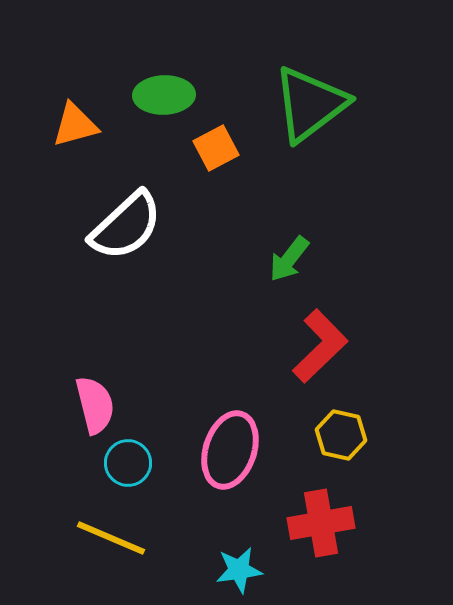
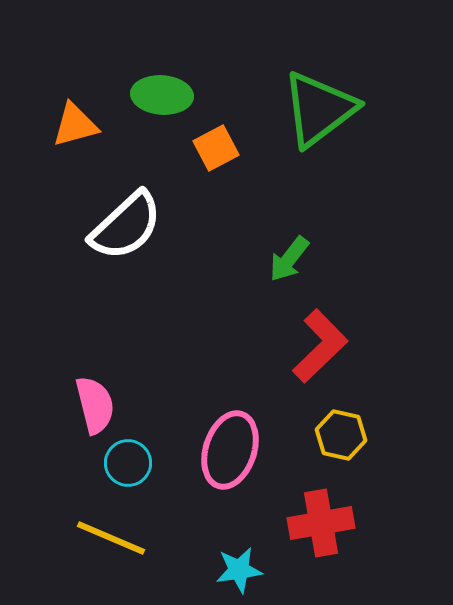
green ellipse: moved 2 px left; rotated 6 degrees clockwise
green triangle: moved 9 px right, 5 px down
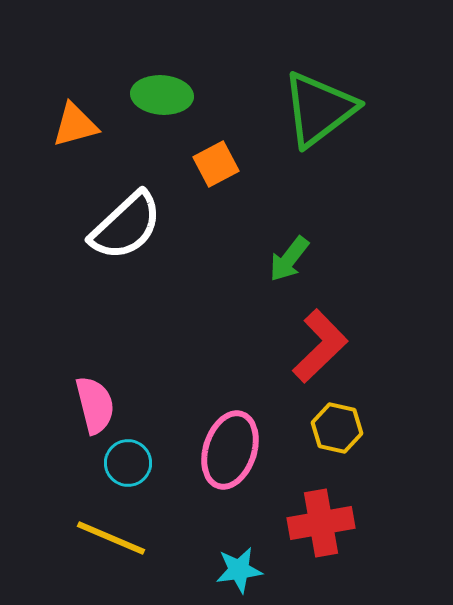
orange square: moved 16 px down
yellow hexagon: moved 4 px left, 7 px up
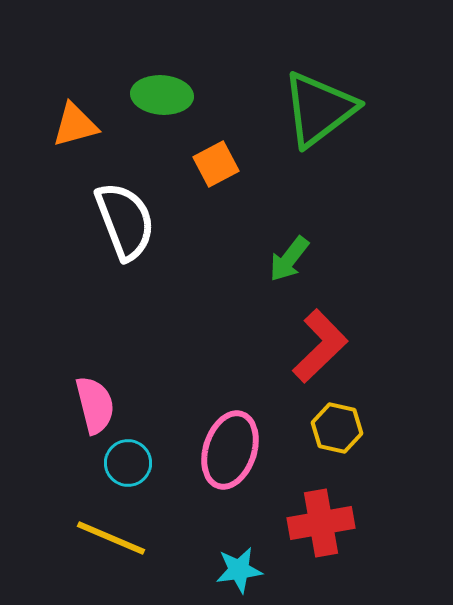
white semicircle: moved 1 px left, 5 px up; rotated 68 degrees counterclockwise
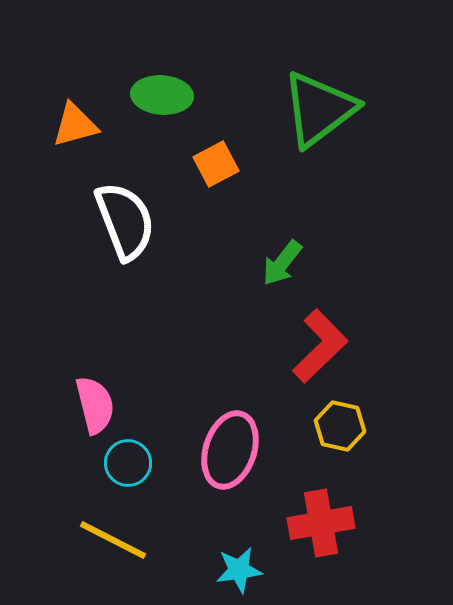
green arrow: moved 7 px left, 4 px down
yellow hexagon: moved 3 px right, 2 px up
yellow line: moved 2 px right, 2 px down; rotated 4 degrees clockwise
